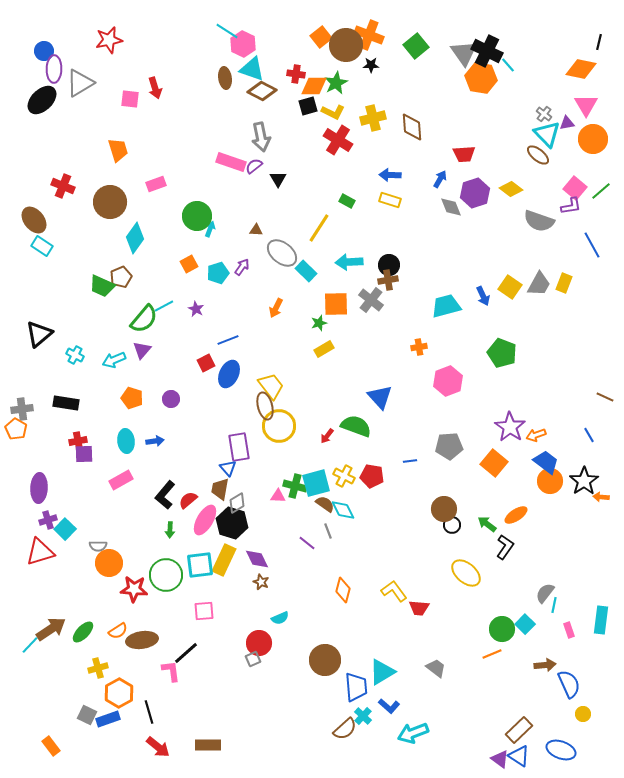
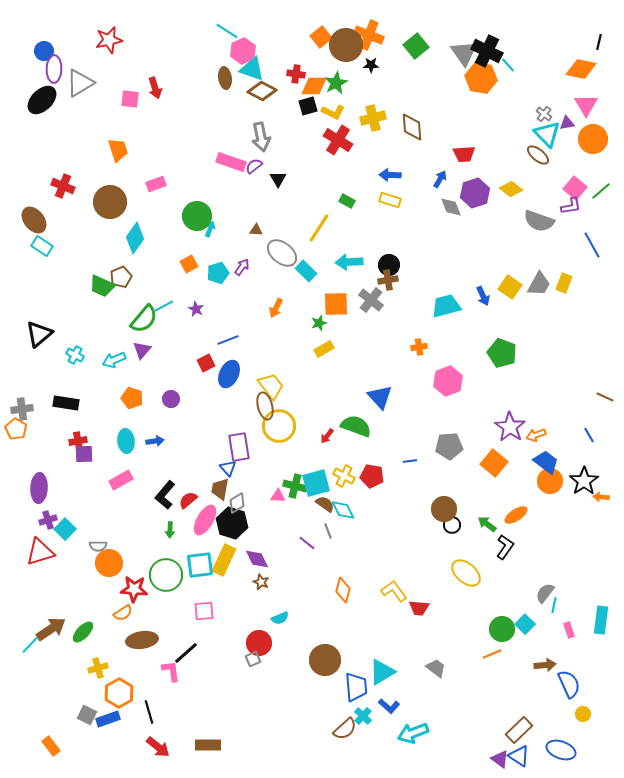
pink hexagon at (243, 44): moved 7 px down; rotated 10 degrees clockwise
orange semicircle at (118, 631): moved 5 px right, 18 px up
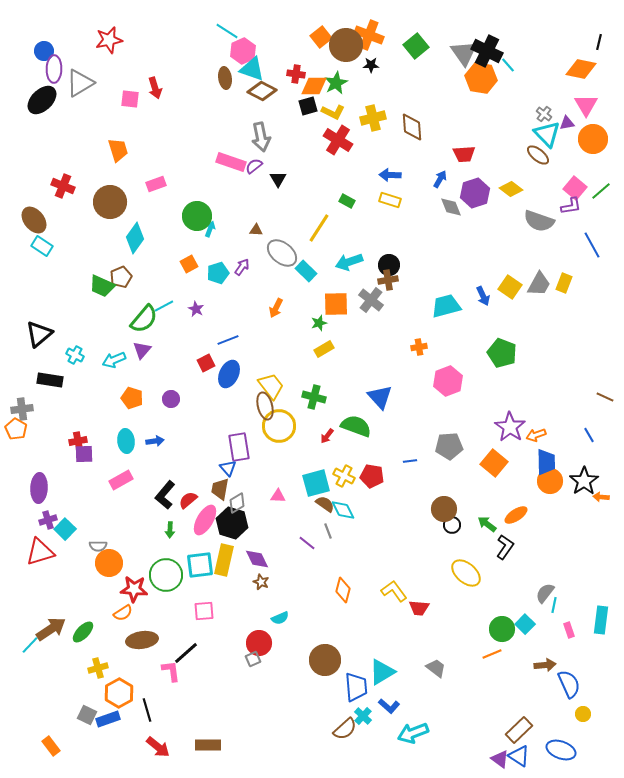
cyan arrow at (349, 262): rotated 16 degrees counterclockwise
black rectangle at (66, 403): moved 16 px left, 23 px up
blue trapezoid at (546, 462): rotated 52 degrees clockwise
green cross at (295, 486): moved 19 px right, 89 px up
yellow rectangle at (224, 560): rotated 12 degrees counterclockwise
black line at (149, 712): moved 2 px left, 2 px up
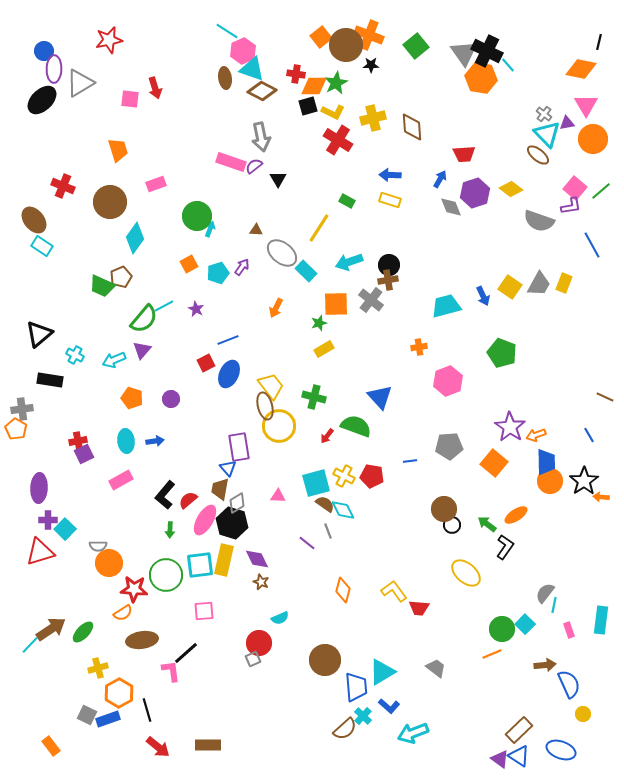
purple square at (84, 454): rotated 24 degrees counterclockwise
purple cross at (48, 520): rotated 18 degrees clockwise
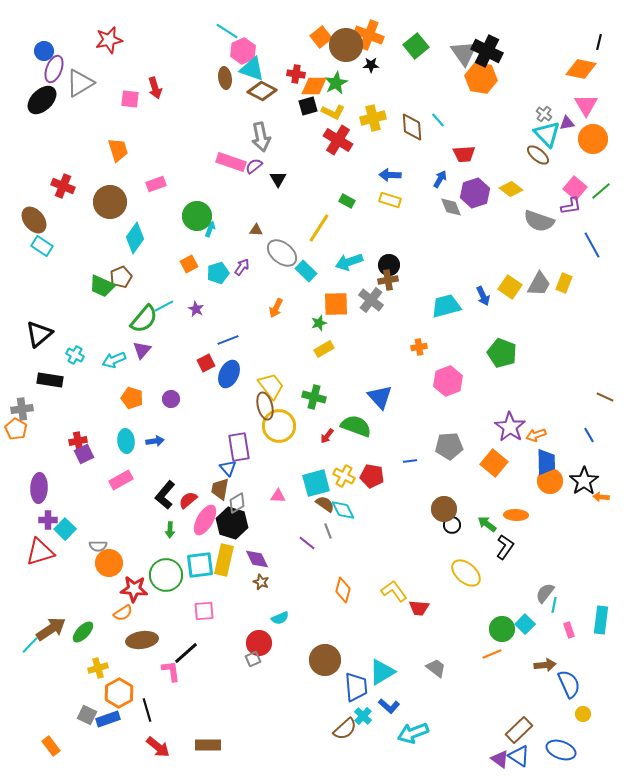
cyan line at (508, 65): moved 70 px left, 55 px down
purple ellipse at (54, 69): rotated 20 degrees clockwise
orange ellipse at (516, 515): rotated 35 degrees clockwise
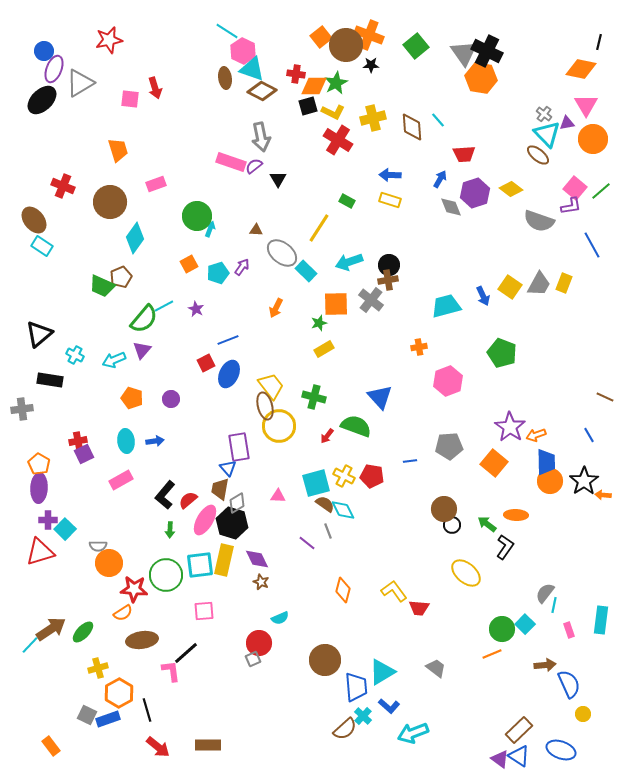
pink hexagon at (243, 51): rotated 10 degrees counterclockwise
orange pentagon at (16, 429): moved 23 px right, 35 px down
orange arrow at (601, 497): moved 2 px right, 2 px up
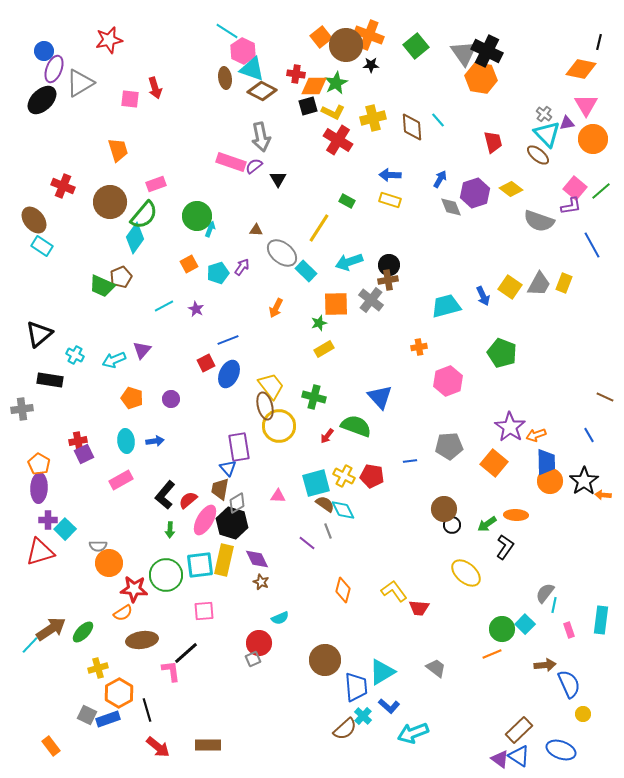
red trapezoid at (464, 154): moved 29 px right, 12 px up; rotated 100 degrees counterclockwise
green semicircle at (144, 319): moved 104 px up
green arrow at (487, 524): rotated 72 degrees counterclockwise
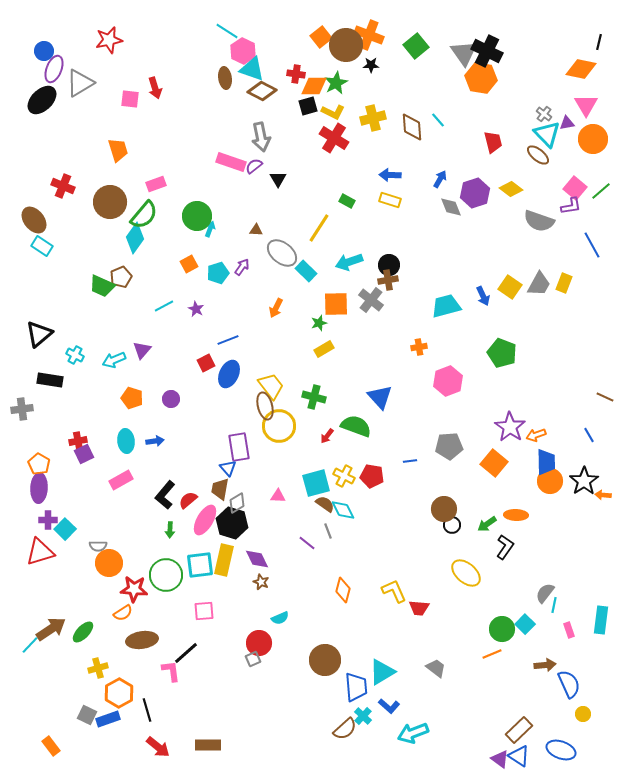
red cross at (338, 140): moved 4 px left, 2 px up
yellow L-shape at (394, 591): rotated 12 degrees clockwise
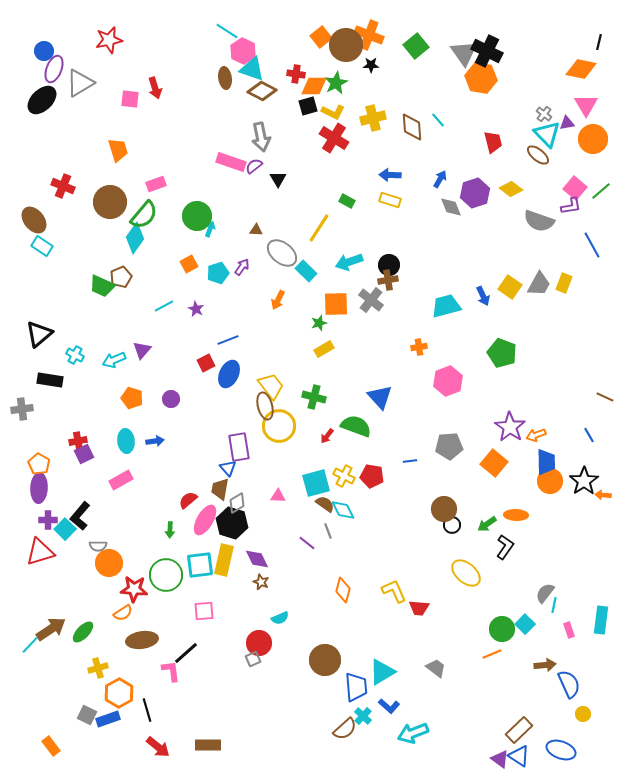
orange arrow at (276, 308): moved 2 px right, 8 px up
black L-shape at (165, 495): moved 85 px left, 21 px down
